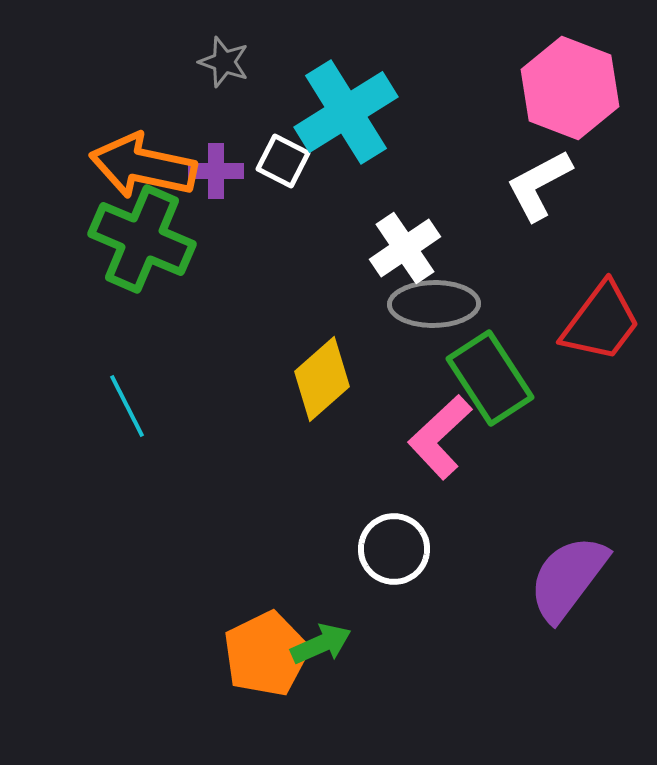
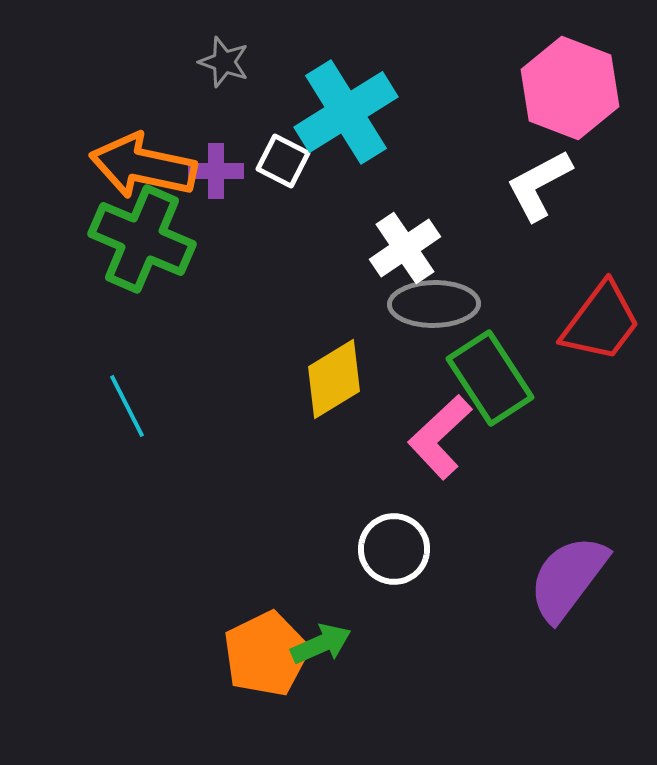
yellow diamond: moved 12 px right; rotated 10 degrees clockwise
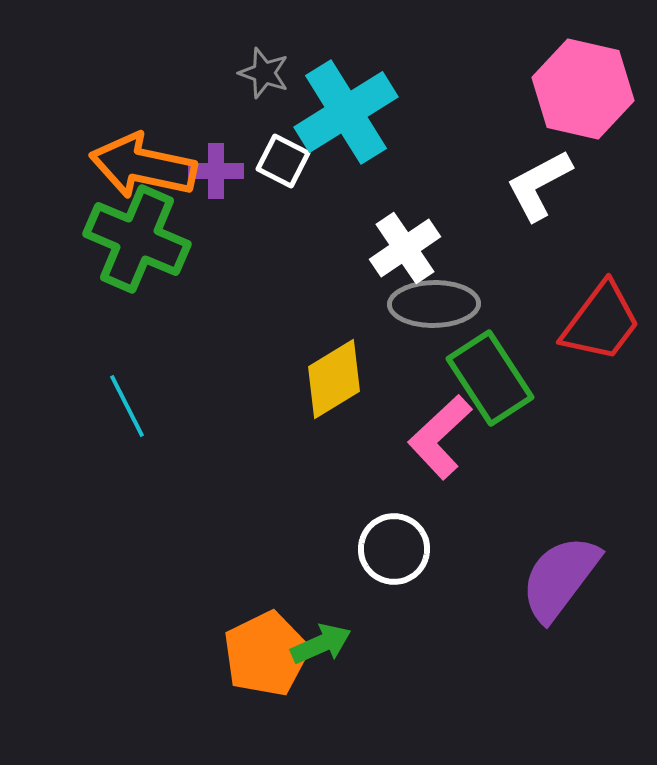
gray star: moved 40 px right, 11 px down
pink hexagon: moved 13 px right, 1 px down; rotated 8 degrees counterclockwise
green cross: moved 5 px left
purple semicircle: moved 8 px left
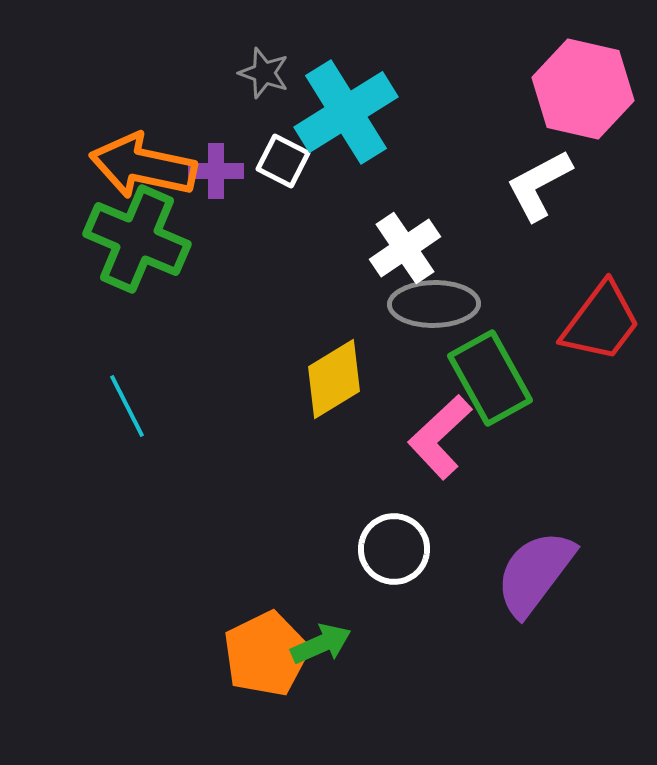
green rectangle: rotated 4 degrees clockwise
purple semicircle: moved 25 px left, 5 px up
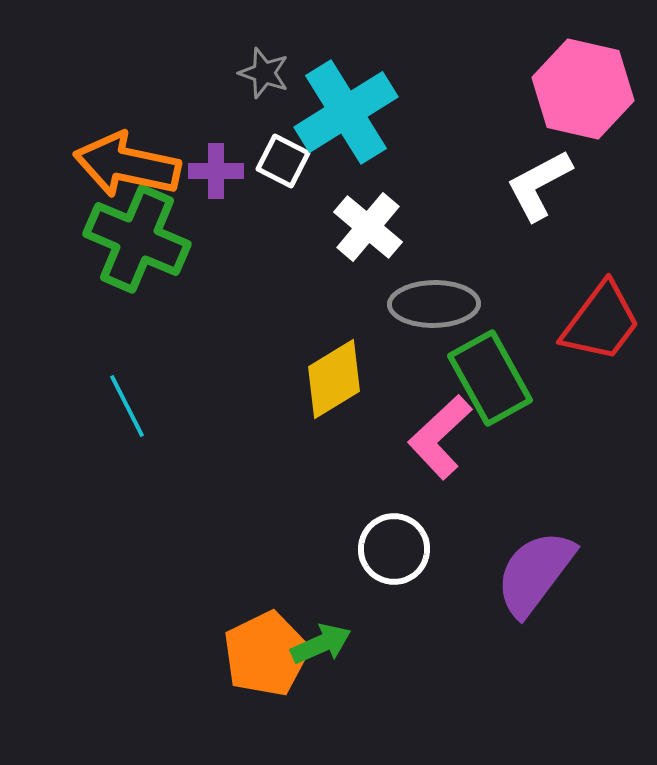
orange arrow: moved 16 px left, 1 px up
white cross: moved 37 px left, 21 px up; rotated 16 degrees counterclockwise
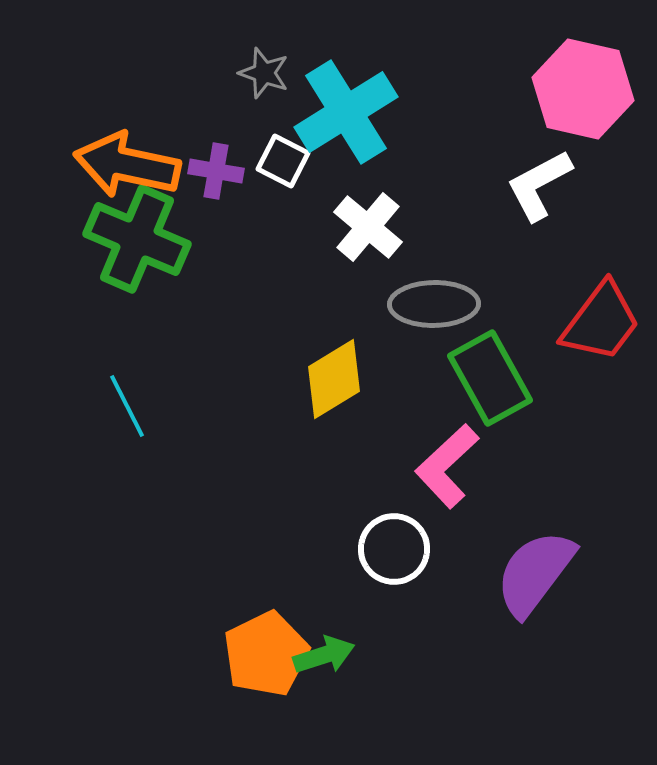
purple cross: rotated 10 degrees clockwise
pink L-shape: moved 7 px right, 29 px down
green arrow: moved 3 px right, 11 px down; rotated 6 degrees clockwise
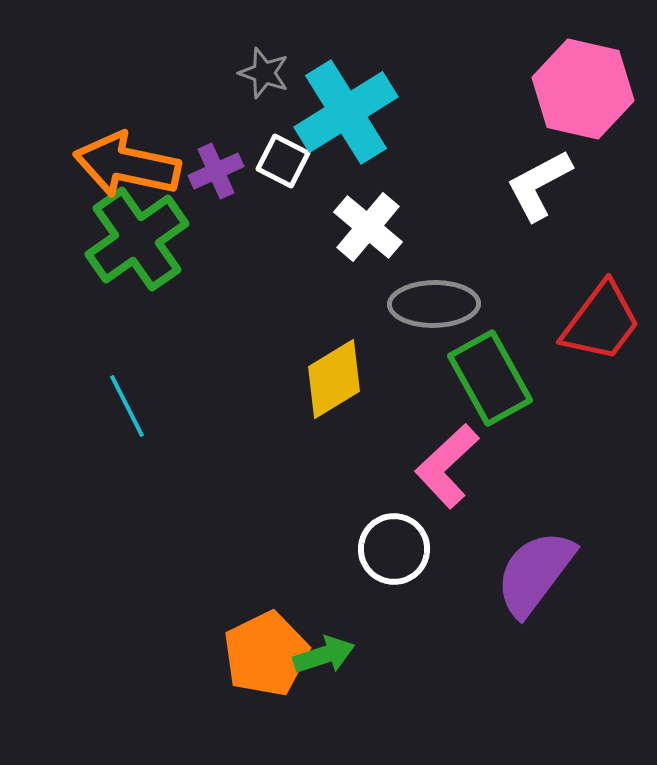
purple cross: rotated 34 degrees counterclockwise
green cross: rotated 32 degrees clockwise
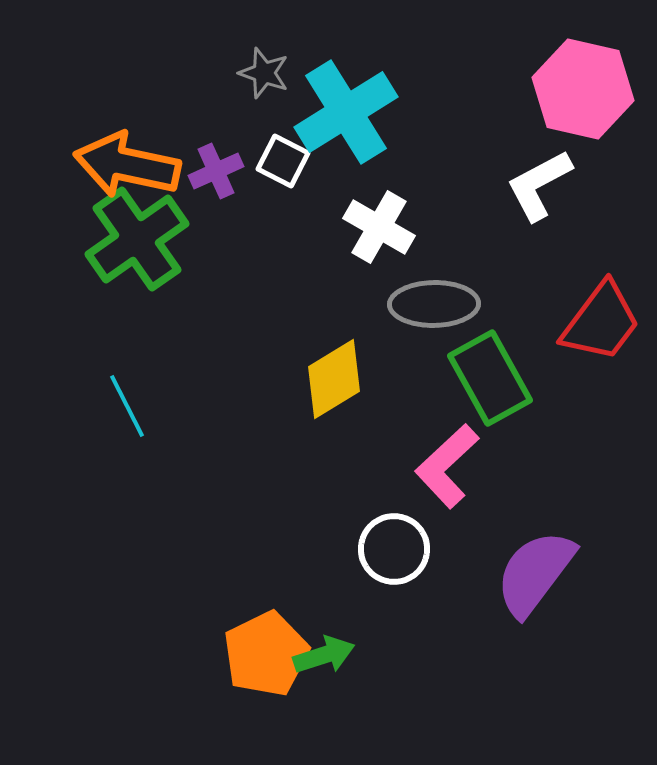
white cross: moved 11 px right; rotated 10 degrees counterclockwise
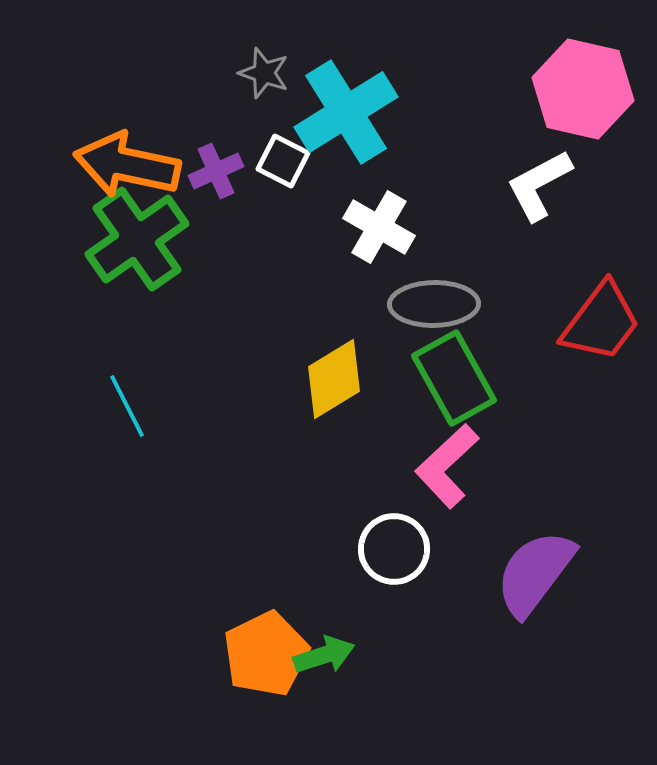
green rectangle: moved 36 px left
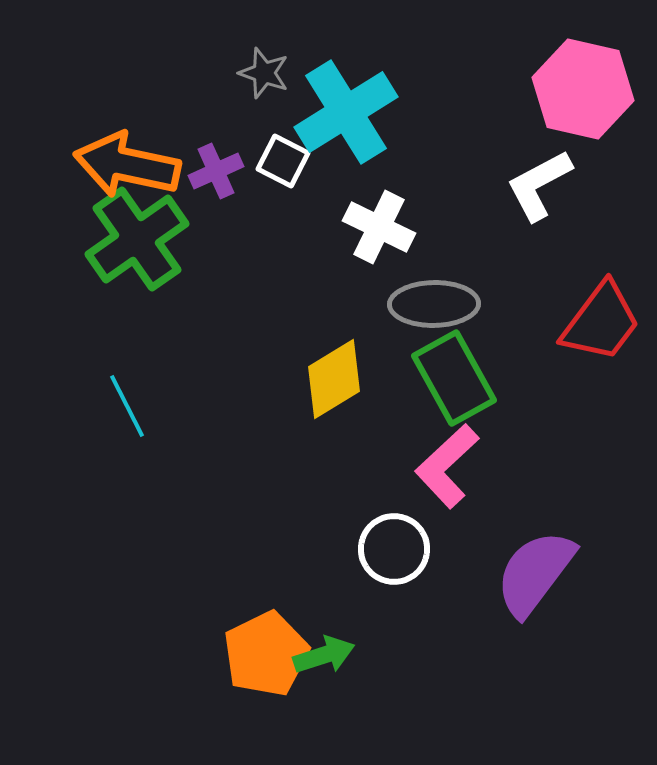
white cross: rotated 4 degrees counterclockwise
